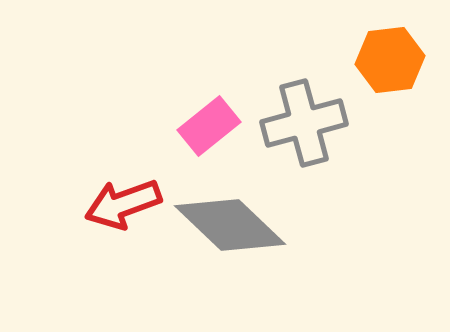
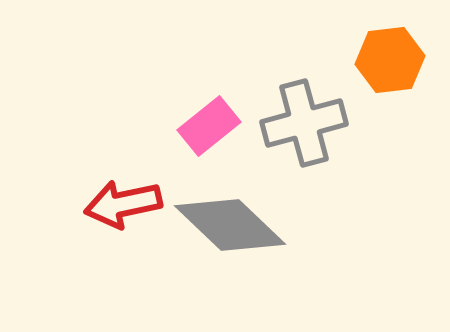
red arrow: rotated 8 degrees clockwise
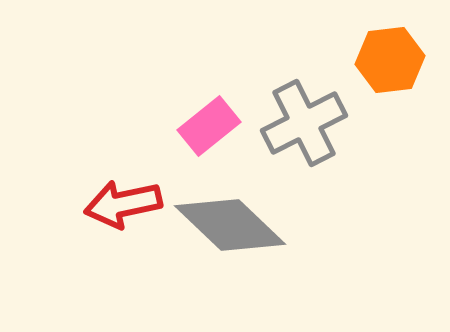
gray cross: rotated 12 degrees counterclockwise
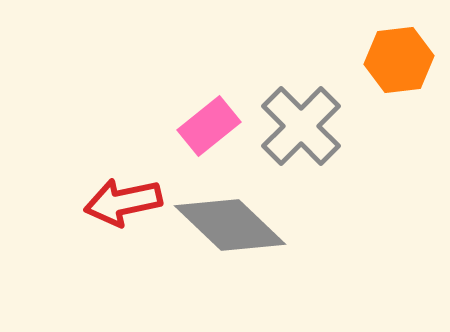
orange hexagon: moved 9 px right
gray cross: moved 3 px left, 3 px down; rotated 18 degrees counterclockwise
red arrow: moved 2 px up
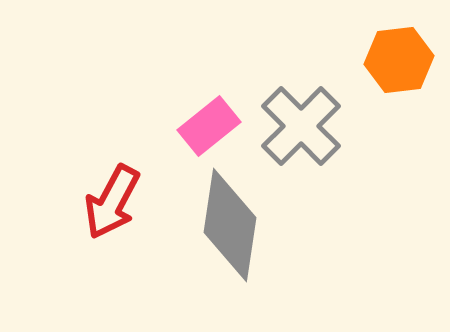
red arrow: moved 11 px left; rotated 50 degrees counterclockwise
gray diamond: rotated 55 degrees clockwise
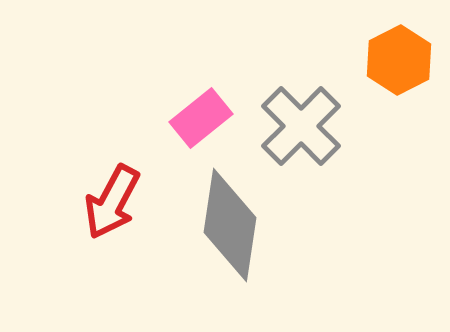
orange hexagon: rotated 20 degrees counterclockwise
pink rectangle: moved 8 px left, 8 px up
